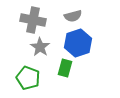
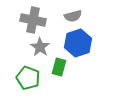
green rectangle: moved 6 px left, 1 px up
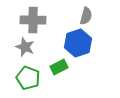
gray semicircle: moved 13 px right; rotated 60 degrees counterclockwise
gray cross: rotated 10 degrees counterclockwise
gray star: moved 15 px left; rotated 12 degrees counterclockwise
green rectangle: rotated 48 degrees clockwise
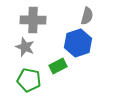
gray semicircle: moved 1 px right
green rectangle: moved 1 px left, 1 px up
green pentagon: moved 1 px right, 2 px down; rotated 10 degrees counterclockwise
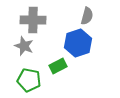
gray star: moved 1 px left, 1 px up
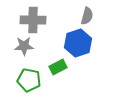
gray star: rotated 24 degrees counterclockwise
green rectangle: moved 1 px down
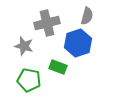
gray cross: moved 14 px right, 3 px down; rotated 15 degrees counterclockwise
gray star: rotated 18 degrees clockwise
green rectangle: rotated 48 degrees clockwise
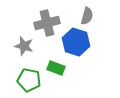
blue hexagon: moved 2 px left, 1 px up; rotated 24 degrees counterclockwise
green rectangle: moved 2 px left, 1 px down
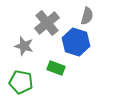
gray cross: rotated 25 degrees counterclockwise
green pentagon: moved 8 px left, 2 px down
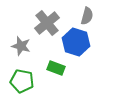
gray star: moved 3 px left
green pentagon: moved 1 px right, 1 px up
